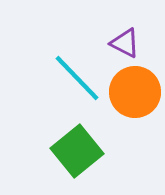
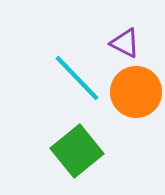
orange circle: moved 1 px right
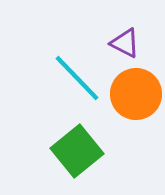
orange circle: moved 2 px down
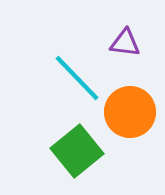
purple triangle: rotated 20 degrees counterclockwise
orange circle: moved 6 px left, 18 px down
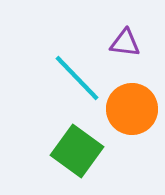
orange circle: moved 2 px right, 3 px up
green square: rotated 15 degrees counterclockwise
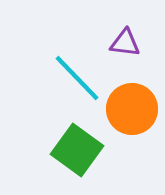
green square: moved 1 px up
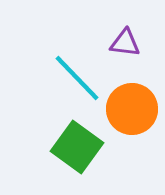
green square: moved 3 px up
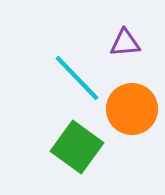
purple triangle: rotated 12 degrees counterclockwise
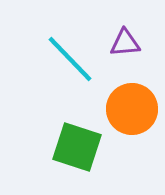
cyan line: moved 7 px left, 19 px up
green square: rotated 18 degrees counterclockwise
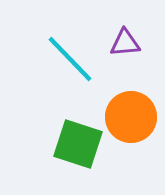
orange circle: moved 1 px left, 8 px down
green square: moved 1 px right, 3 px up
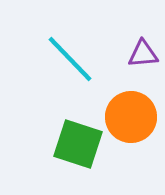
purple triangle: moved 18 px right, 11 px down
